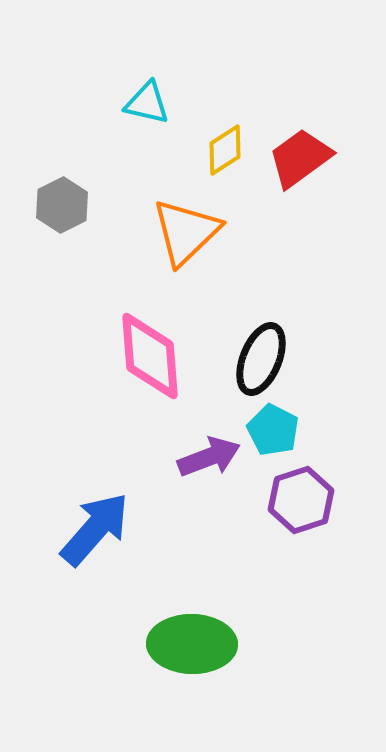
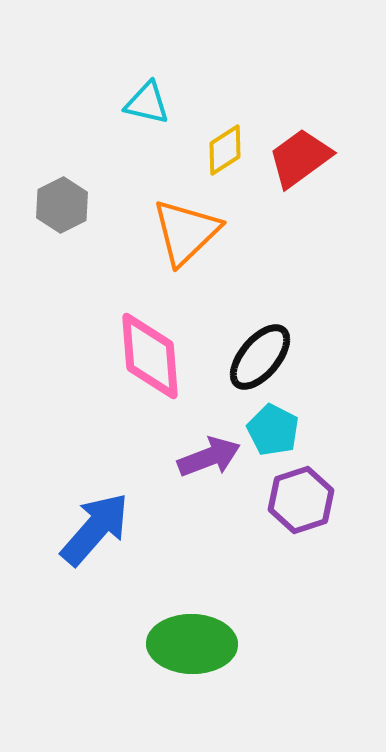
black ellipse: moved 1 px left, 2 px up; rotated 18 degrees clockwise
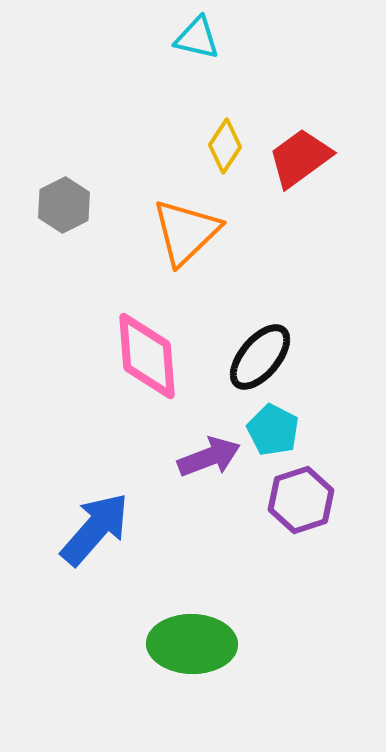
cyan triangle: moved 50 px right, 65 px up
yellow diamond: moved 4 px up; rotated 24 degrees counterclockwise
gray hexagon: moved 2 px right
pink diamond: moved 3 px left
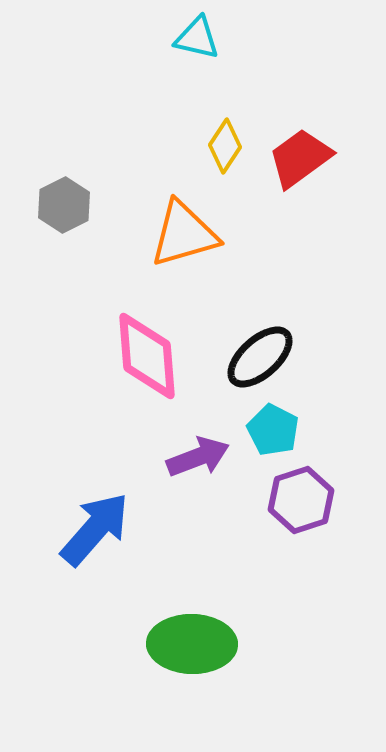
orange triangle: moved 2 px left, 2 px down; rotated 28 degrees clockwise
black ellipse: rotated 8 degrees clockwise
purple arrow: moved 11 px left
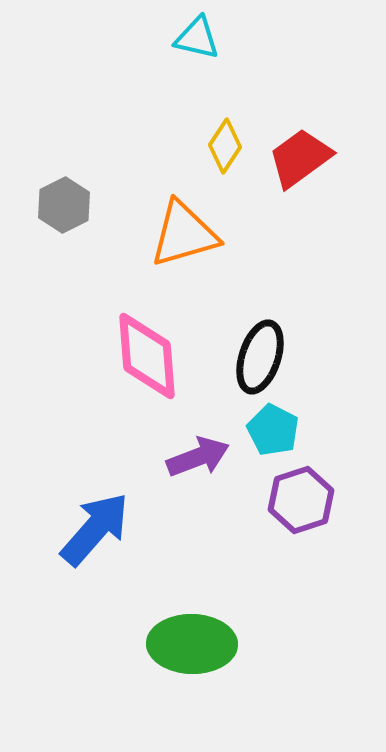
black ellipse: rotated 30 degrees counterclockwise
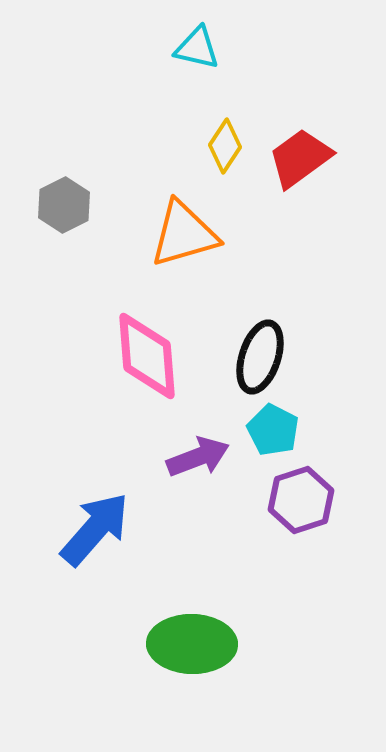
cyan triangle: moved 10 px down
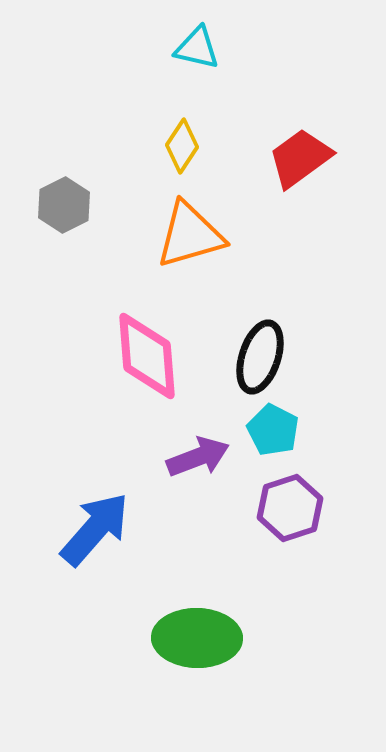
yellow diamond: moved 43 px left
orange triangle: moved 6 px right, 1 px down
purple hexagon: moved 11 px left, 8 px down
green ellipse: moved 5 px right, 6 px up
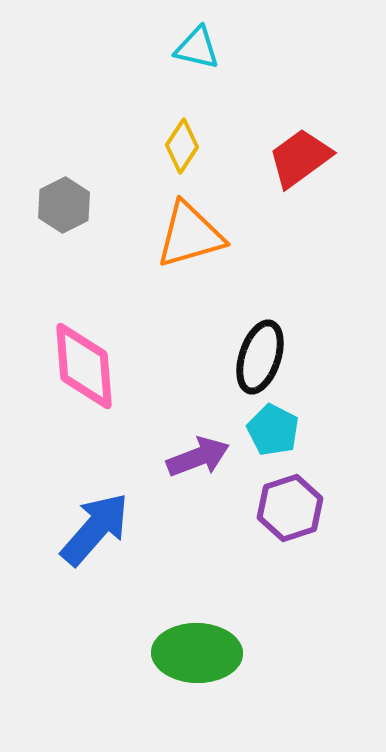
pink diamond: moved 63 px left, 10 px down
green ellipse: moved 15 px down
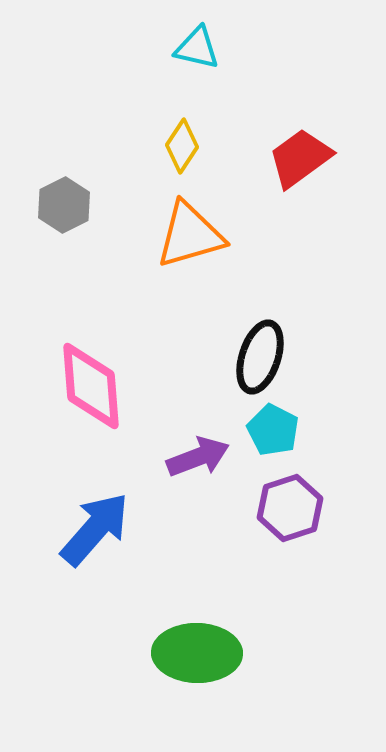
pink diamond: moved 7 px right, 20 px down
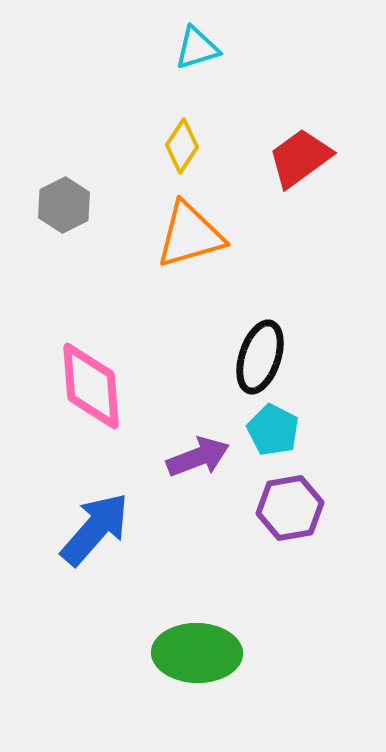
cyan triangle: rotated 30 degrees counterclockwise
purple hexagon: rotated 8 degrees clockwise
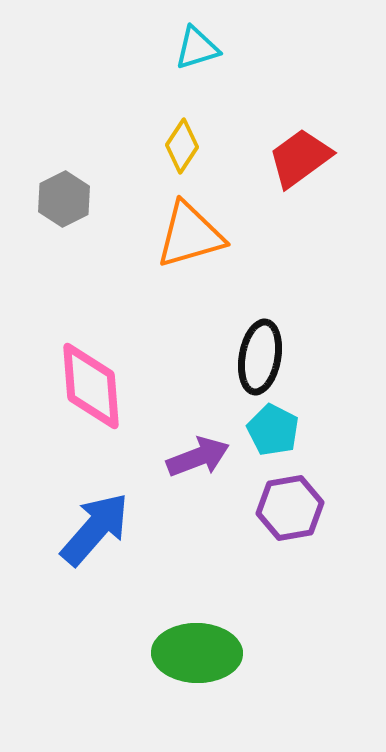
gray hexagon: moved 6 px up
black ellipse: rotated 8 degrees counterclockwise
